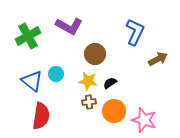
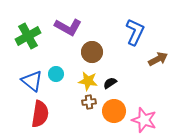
purple L-shape: moved 1 px left, 1 px down
brown circle: moved 3 px left, 2 px up
red semicircle: moved 1 px left, 2 px up
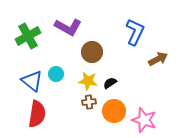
red semicircle: moved 3 px left
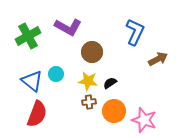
red semicircle: rotated 12 degrees clockwise
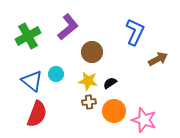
purple L-shape: rotated 68 degrees counterclockwise
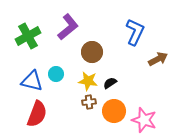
blue triangle: rotated 25 degrees counterclockwise
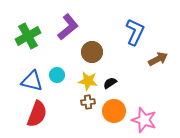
cyan circle: moved 1 px right, 1 px down
brown cross: moved 1 px left
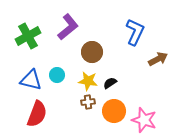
blue triangle: moved 1 px left, 1 px up
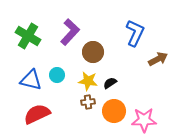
purple L-shape: moved 2 px right, 5 px down; rotated 8 degrees counterclockwise
blue L-shape: moved 1 px down
green cross: rotated 30 degrees counterclockwise
brown circle: moved 1 px right
red semicircle: rotated 136 degrees counterclockwise
pink star: rotated 20 degrees counterclockwise
